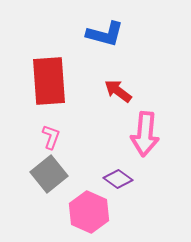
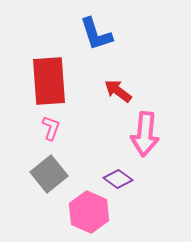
blue L-shape: moved 9 px left; rotated 57 degrees clockwise
pink L-shape: moved 9 px up
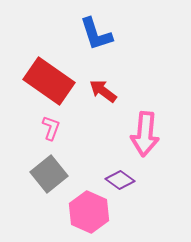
red rectangle: rotated 51 degrees counterclockwise
red arrow: moved 15 px left
purple diamond: moved 2 px right, 1 px down
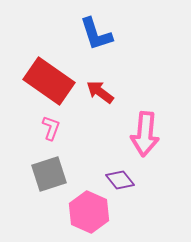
red arrow: moved 3 px left, 1 px down
gray square: rotated 21 degrees clockwise
purple diamond: rotated 16 degrees clockwise
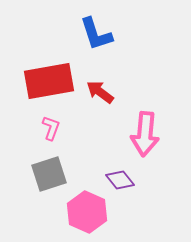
red rectangle: rotated 45 degrees counterclockwise
pink hexagon: moved 2 px left
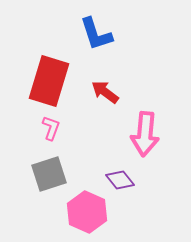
red rectangle: rotated 63 degrees counterclockwise
red arrow: moved 5 px right
